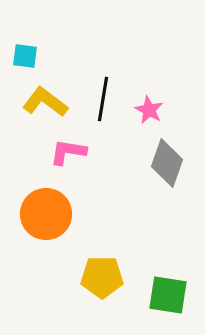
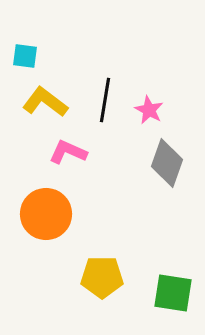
black line: moved 2 px right, 1 px down
pink L-shape: rotated 15 degrees clockwise
green square: moved 5 px right, 2 px up
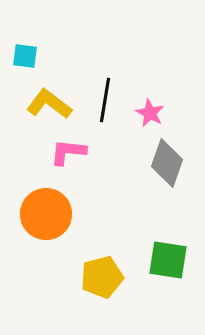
yellow L-shape: moved 4 px right, 2 px down
pink star: moved 1 px right, 3 px down
pink L-shape: rotated 18 degrees counterclockwise
yellow pentagon: rotated 15 degrees counterclockwise
green square: moved 5 px left, 33 px up
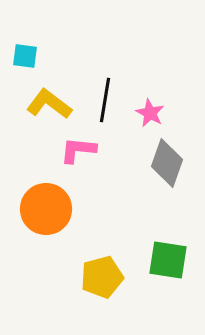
pink L-shape: moved 10 px right, 2 px up
orange circle: moved 5 px up
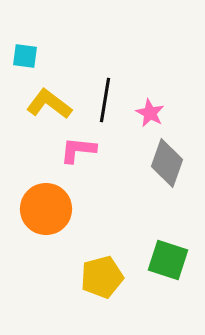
green square: rotated 9 degrees clockwise
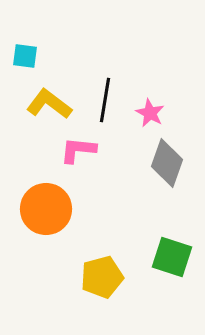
green square: moved 4 px right, 3 px up
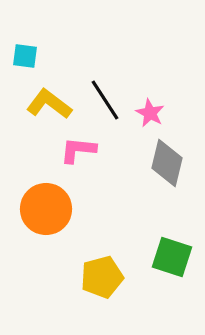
black line: rotated 42 degrees counterclockwise
gray diamond: rotated 6 degrees counterclockwise
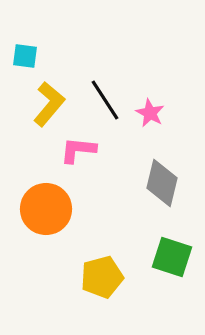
yellow L-shape: rotated 93 degrees clockwise
gray diamond: moved 5 px left, 20 px down
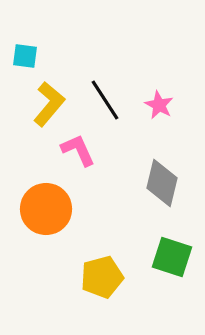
pink star: moved 9 px right, 8 px up
pink L-shape: rotated 60 degrees clockwise
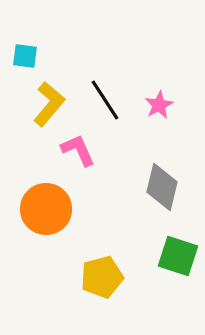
pink star: rotated 16 degrees clockwise
gray diamond: moved 4 px down
green square: moved 6 px right, 1 px up
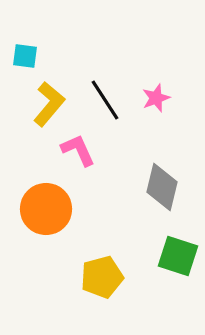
pink star: moved 3 px left, 7 px up; rotated 8 degrees clockwise
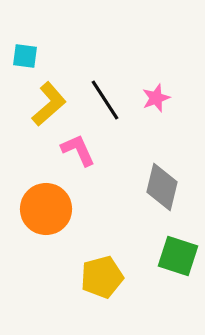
yellow L-shape: rotated 9 degrees clockwise
